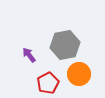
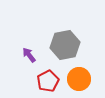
orange circle: moved 5 px down
red pentagon: moved 2 px up
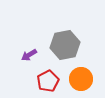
purple arrow: rotated 84 degrees counterclockwise
orange circle: moved 2 px right
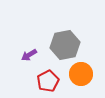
orange circle: moved 5 px up
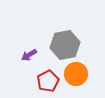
orange circle: moved 5 px left
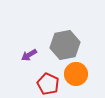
red pentagon: moved 3 px down; rotated 20 degrees counterclockwise
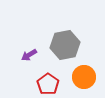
orange circle: moved 8 px right, 3 px down
red pentagon: rotated 10 degrees clockwise
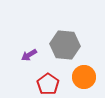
gray hexagon: rotated 16 degrees clockwise
